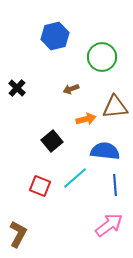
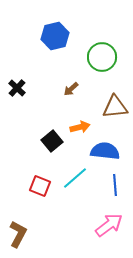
brown arrow: rotated 21 degrees counterclockwise
orange arrow: moved 6 px left, 8 px down
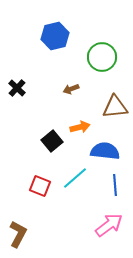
brown arrow: rotated 21 degrees clockwise
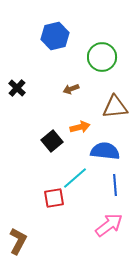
red square: moved 14 px right, 12 px down; rotated 30 degrees counterclockwise
brown L-shape: moved 7 px down
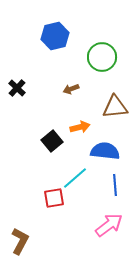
brown L-shape: moved 2 px right
